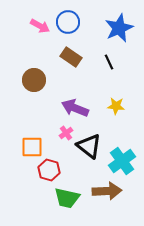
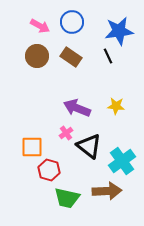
blue circle: moved 4 px right
blue star: moved 3 px down; rotated 16 degrees clockwise
black line: moved 1 px left, 6 px up
brown circle: moved 3 px right, 24 px up
purple arrow: moved 2 px right
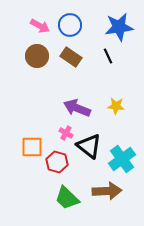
blue circle: moved 2 px left, 3 px down
blue star: moved 4 px up
pink cross: rotated 24 degrees counterclockwise
cyan cross: moved 2 px up
red hexagon: moved 8 px right, 8 px up
green trapezoid: rotated 32 degrees clockwise
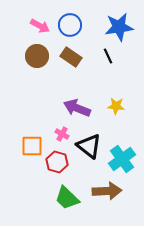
pink cross: moved 4 px left, 1 px down
orange square: moved 1 px up
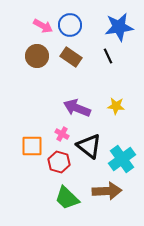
pink arrow: moved 3 px right
red hexagon: moved 2 px right
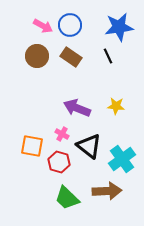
orange square: rotated 10 degrees clockwise
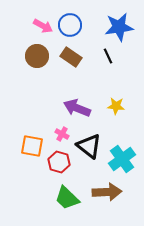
brown arrow: moved 1 px down
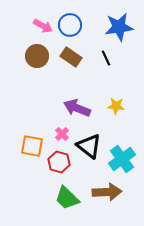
black line: moved 2 px left, 2 px down
pink cross: rotated 16 degrees clockwise
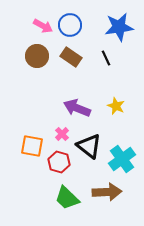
yellow star: rotated 18 degrees clockwise
